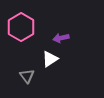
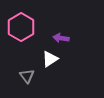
purple arrow: rotated 21 degrees clockwise
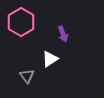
pink hexagon: moved 5 px up
purple arrow: moved 2 px right, 4 px up; rotated 119 degrees counterclockwise
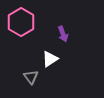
gray triangle: moved 4 px right, 1 px down
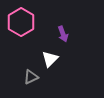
white triangle: rotated 12 degrees counterclockwise
gray triangle: rotated 42 degrees clockwise
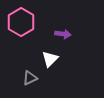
purple arrow: rotated 63 degrees counterclockwise
gray triangle: moved 1 px left, 1 px down
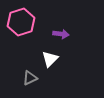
pink hexagon: rotated 12 degrees clockwise
purple arrow: moved 2 px left
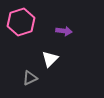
purple arrow: moved 3 px right, 3 px up
